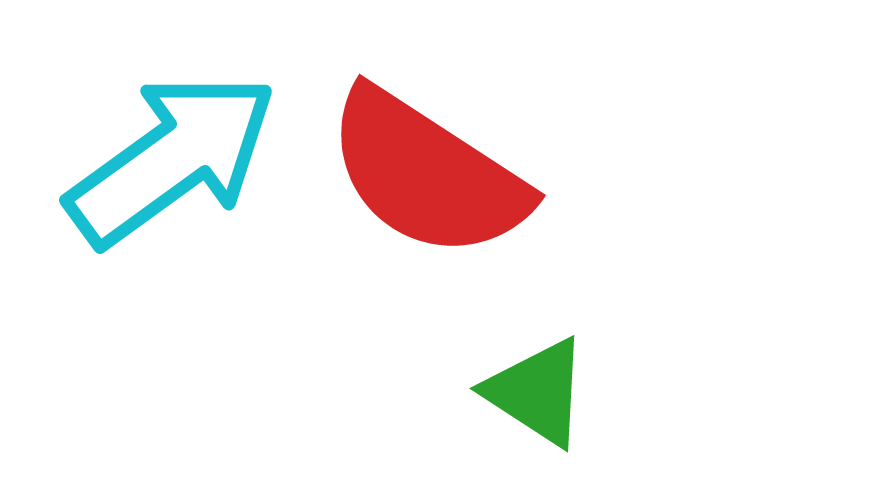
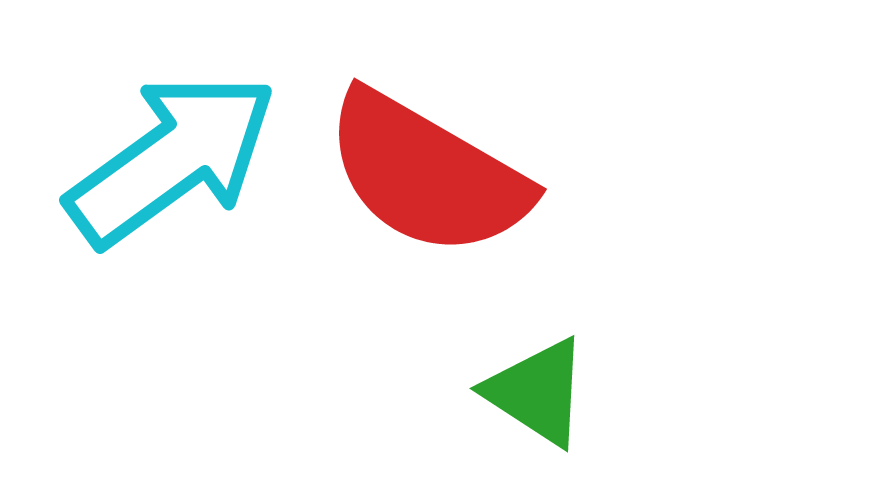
red semicircle: rotated 3 degrees counterclockwise
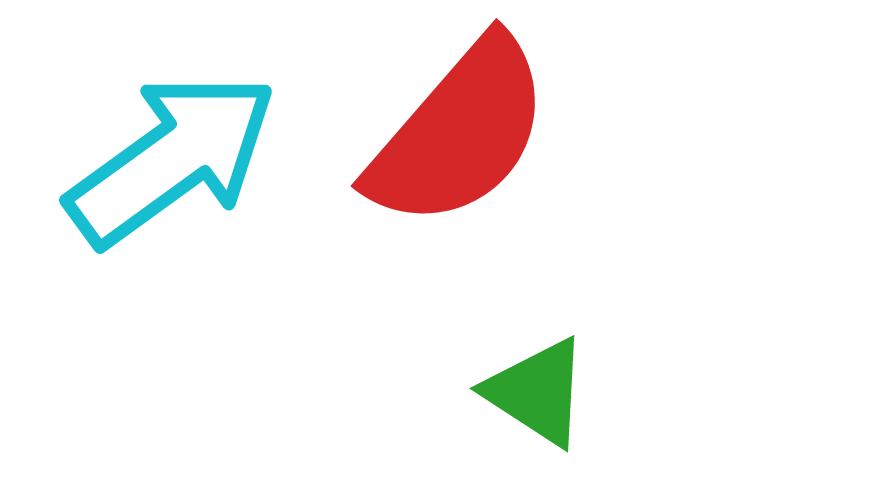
red semicircle: moved 32 px right, 41 px up; rotated 79 degrees counterclockwise
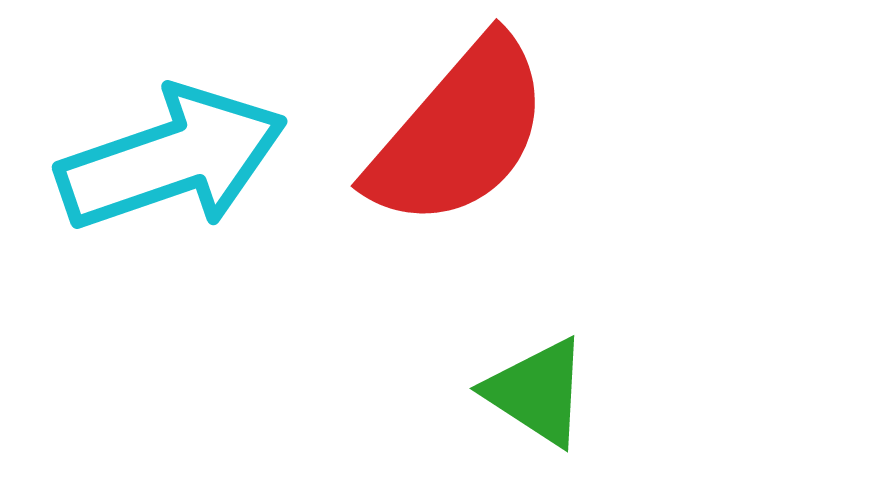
cyan arrow: rotated 17 degrees clockwise
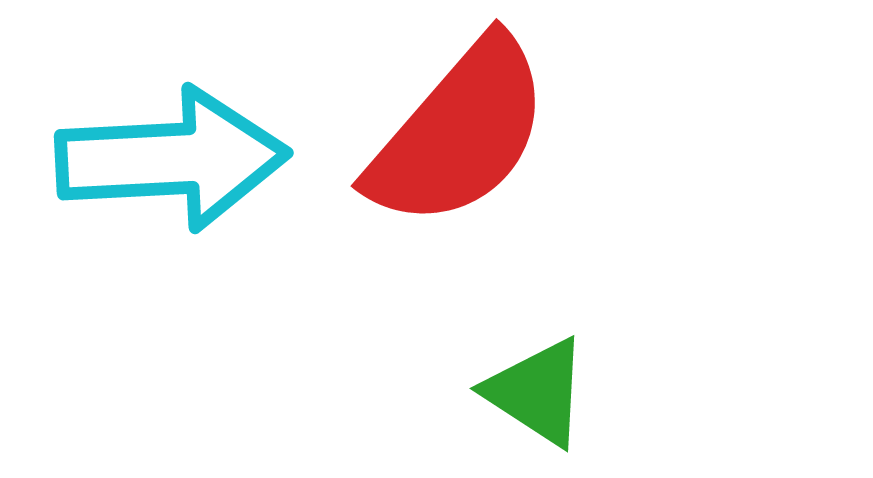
cyan arrow: rotated 16 degrees clockwise
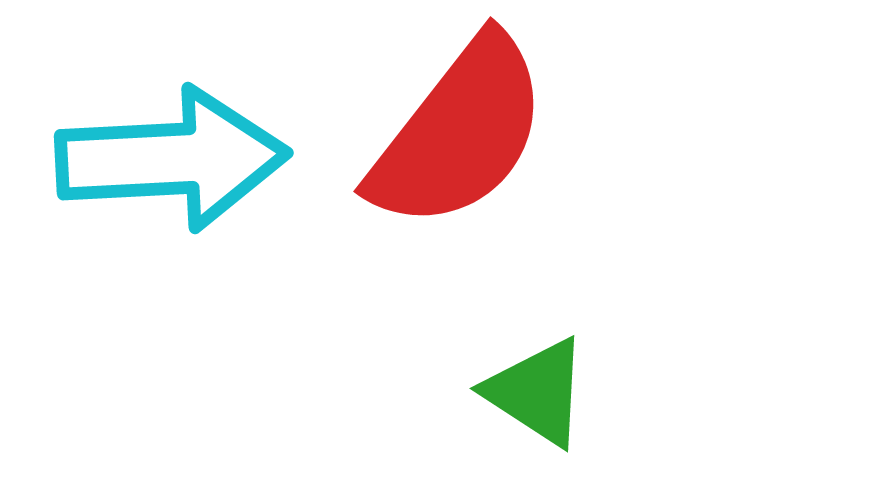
red semicircle: rotated 3 degrees counterclockwise
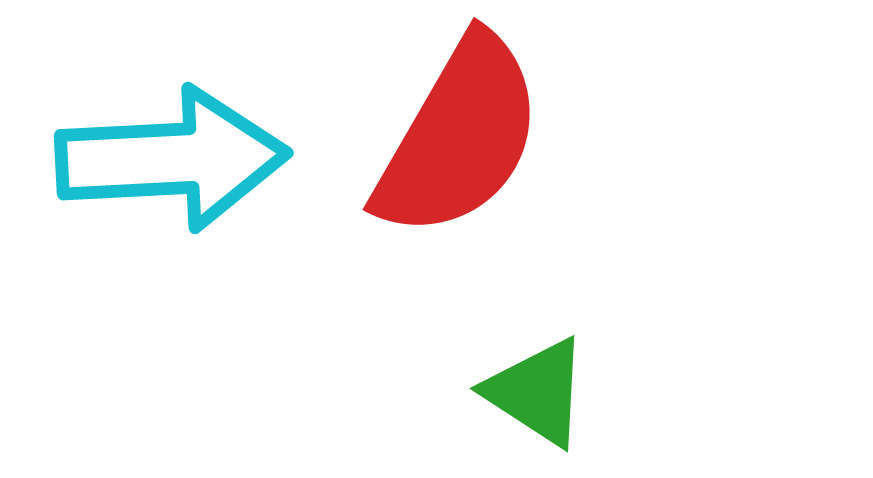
red semicircle: moved 4 px down; rotated 8 degrees counterclockwise
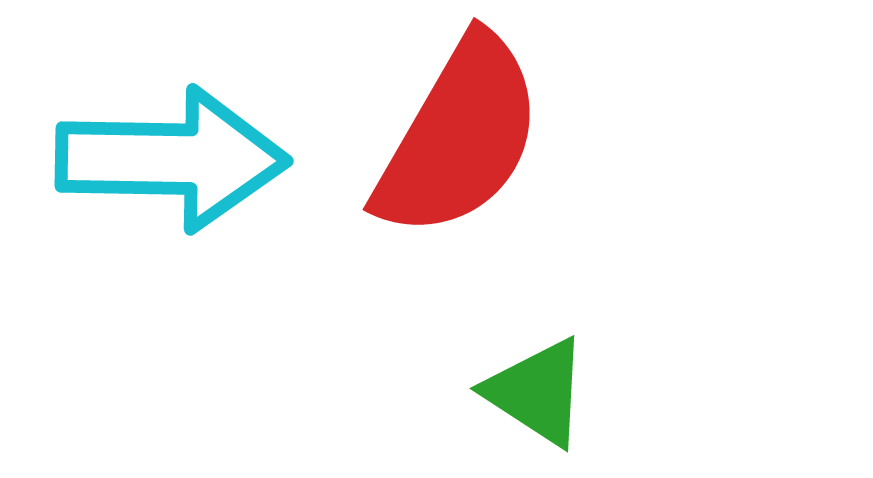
cyan arrow: rotated 4 degrees clockwise
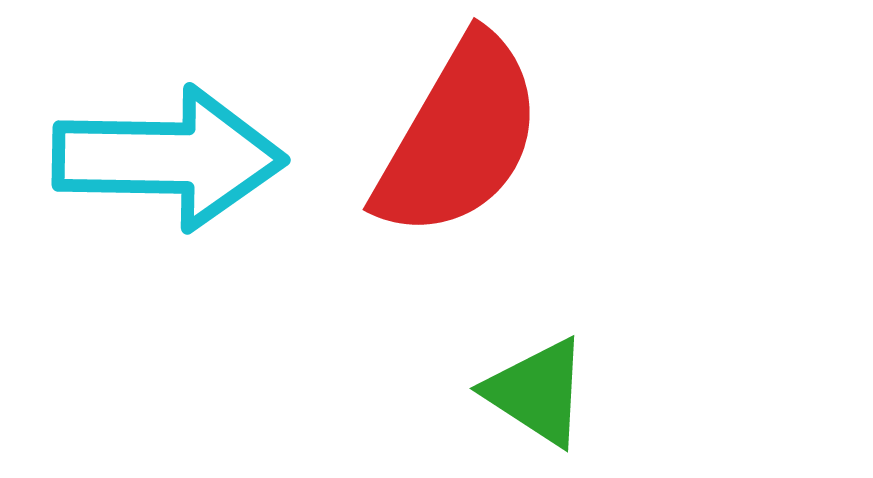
cyan arrow: moved 3 px left, 1 px up
